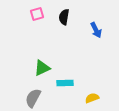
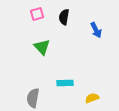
green triangle: moved 21 px up; rotated 48 degrees counterclockwise
gray semicircle: rotated 18 degrees counterclockwise
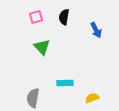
pink square: moved 1 px left, 3 px down
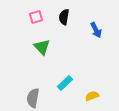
cyan rectangle: rotated 42 degrees counterclockwise
yellow semicircle: moved 2 px up
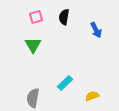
green triangle: moved 9 px left, 2 px up; rotated 12 degrees clockwise
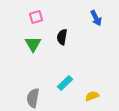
black semicircle: moved 2 px left, 20 px down
blue arrow: moved 12 px up
green triangle: moved 1 px up
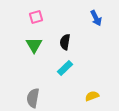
black semicircle: moved 3 px right, 5 px down
green triangle: moved 1 px right, 1 px down
cyan rectangle: moved 15 px up
